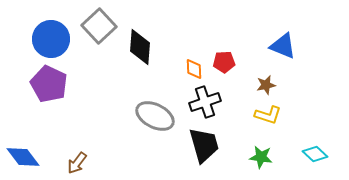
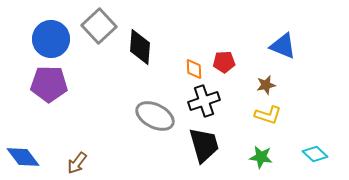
purple pentagon: rotated 24 degrees counterclockwise
black cross: moved 1 px left, 1 px up
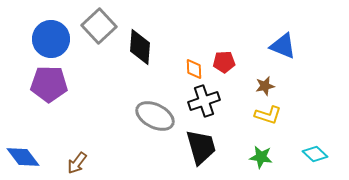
brown star: moved 1 px left, 1 px down
black trapezoid: moved 3 px left, 2 px down
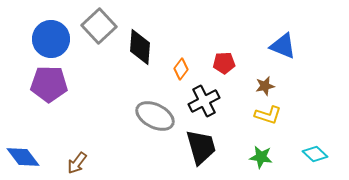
red pentagon: moved 1 px down
orange diamond: moved 13 px left; rotated 40 degrees clockwise
black cross: rotated 8 degrees counterclockwise
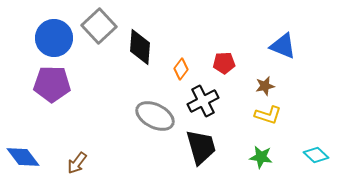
blue circle: moved 3 px right, 1 px up
purple pentagon: moved 3 px right
black cross: moved 1 px left
cyan diamond: moved 1 px right, 1 px down
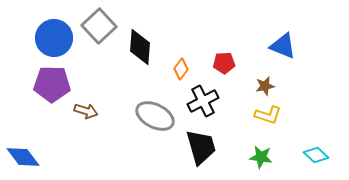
brown arrow: moved 9 px right, 52 px up; rotated 110 degrees counterclockwise
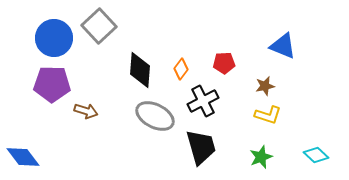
black diamond: moved 23 px down
green star: rotated 30 degrees counterclockwise
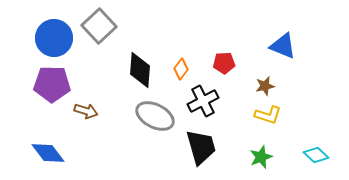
blue diamond: moved 25 px right, 4 px up
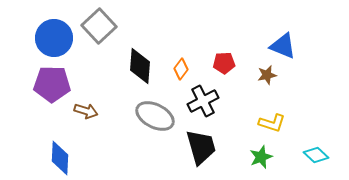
black diamond: moved 4 px up
brown star: moved 2 px right, 11 px up
yellow L-shape: moved 4 px right, 8 px down
blue diamond: moved 12 px right, 5 px down; rotated 40 degrees clockwise
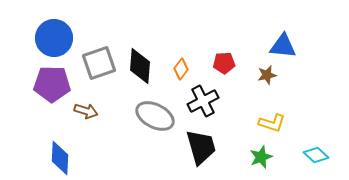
gray square: moved 37 px down; rotated 24 degrees clockwise
blue triangle: rotated 16 degrees counterclockwise
